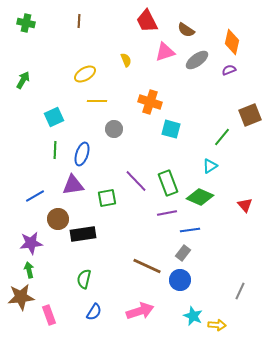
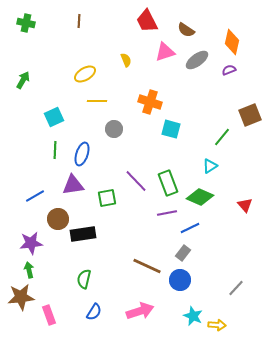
blue line at (190, 230): moved 2 px up; rotated 18 degrees counterclockwise
gray line at (240, 291): moved 4 px left, 3 px up; rotated 18 degrees clockwise
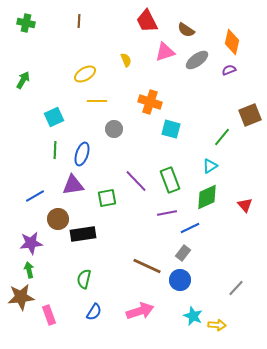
green rectangle at (168, 183): moved 2 px right, 3 px up
green diamond at (200, 197): moved 7 px right; rotated 48 degrees counterclockwise
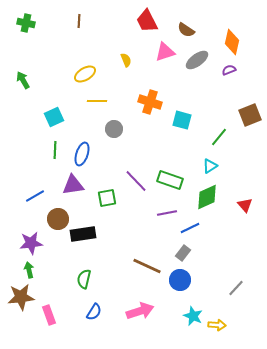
green arrow at (23, 80): rotated 60 degrees counterclockwise
cyan square at (171, 129): moved 11 px right, 9 px up
green line at (222, 137): moved 3 px left
green rectangle at (170, 180): rotated 50 degrees counterclockwise
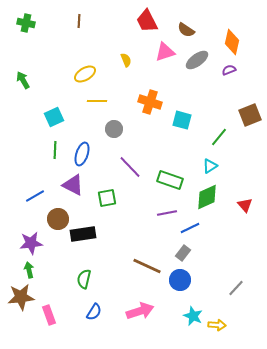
purple line at (136, 181): moved 6 px left, 14 px up
purple triangle at (73, 185): rotated 35 degrees clockwise
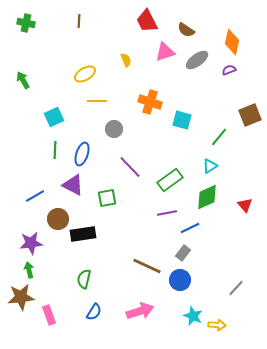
green rectangle at (170, 180): rotated 55 degrees counterclockwise
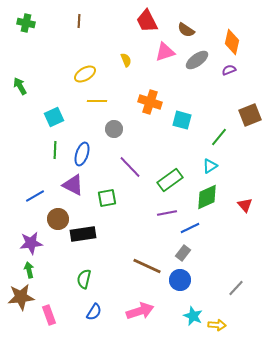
green arrow at (23, 80): moved 3 px left, 6 px down
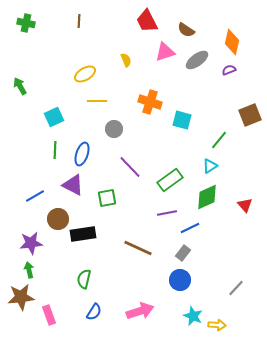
green line at (219, 137): moved 3 px down
brown line at (147, 266): moved 9 px left, 18 px up
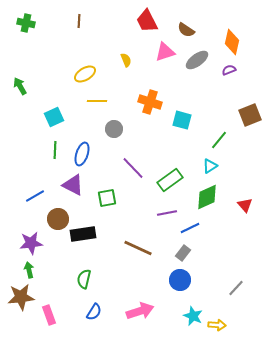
purple line at (130, 167): moved 3 px right, 1 px down
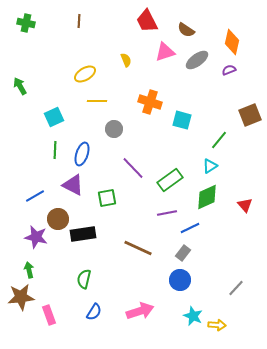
purple star at (31, 243): moved 5 px right, 6 px up; rotated 20 degrees clockwise
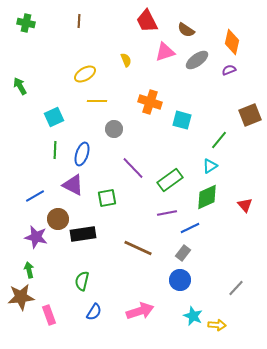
green semicircle at (84, 279): moved 2 px left, 2 px down
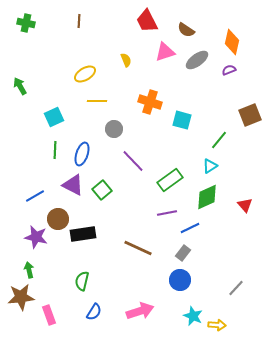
purple line at (133, 168): moved 7 px up
green square at (107, 198): moved 5 px left, 8 px up; rotated 30 degrees counterclockwise
